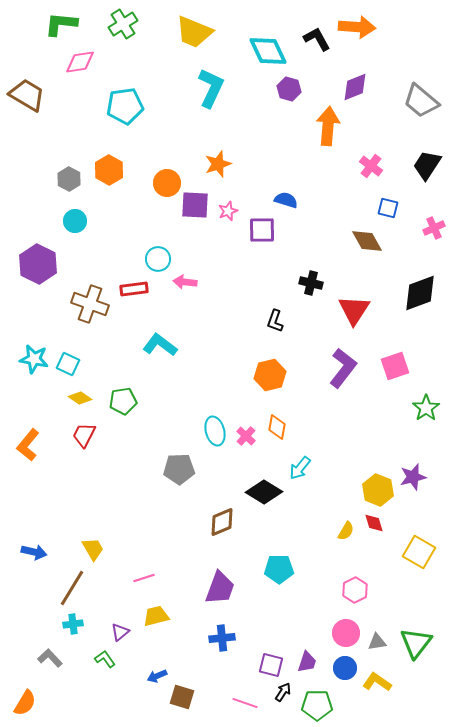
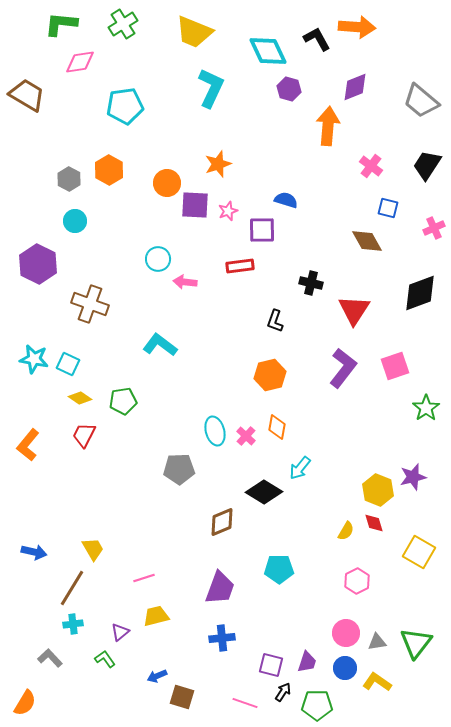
red rectangle at (134, 289): moved 106 px right, 23 px up
pink hexagon at (355, 590): moved 2 px right, 9 px up
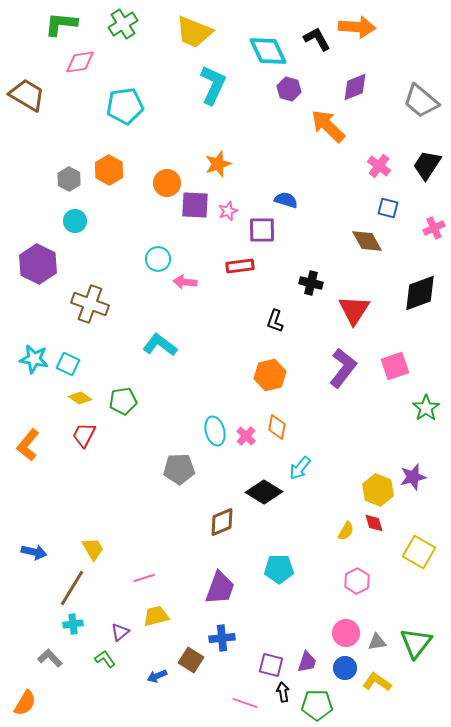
cyan L-shape at (211, 88): moved 2 px right, 3 px up
orange arrow at (328, 126): rotated 51 degrees counterclockwise
pink cross at (371, 166): moved 8 px right
black arrow at (283, 692): rotated 42 degrees counterclockwise
brown square at (182, 697): moved 9 px right, 37 px up; rotated 15 degrees clockwise
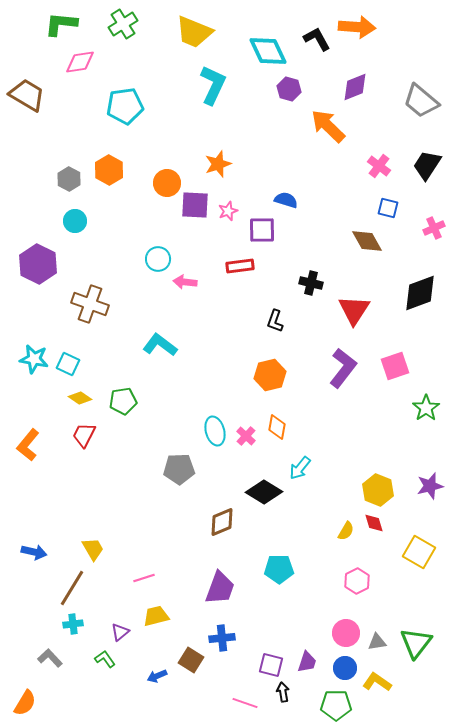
purple star at (413, 477): moved 17 px right, 9 px down
green pentagon at (317, 705): moved 19 px right
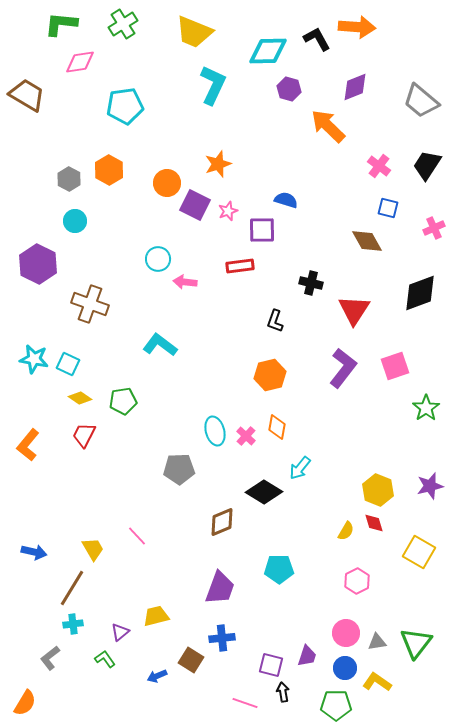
cyan diamond at (268, 51): rotated 66 degrees counterclockwise
purple square at (195, 205): rotated 24 degrees clockwise
pink line at (144, 578): moved 7 px left, 42 px up; rotated 65 degrees clockwise
gray L-shape at (50, 658): rotated 85 degrees counterclockwise
purple trapezoid at (307, 662): moved 6 px up
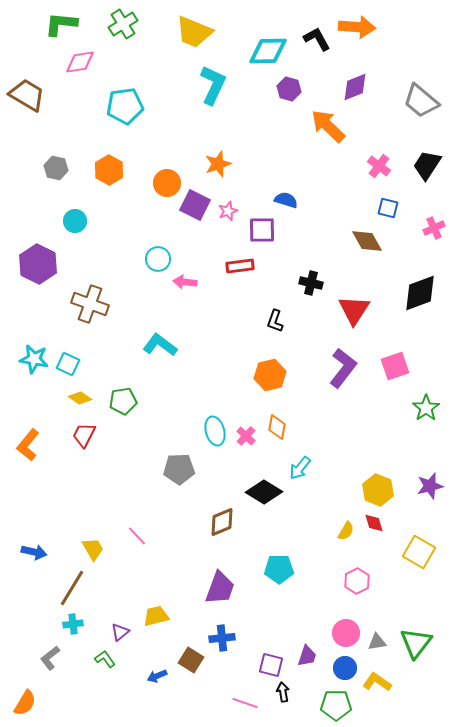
gray hexagon at (69, 179): moved 13 px left, 11 px up; rotated 15 degrees counterclockwise
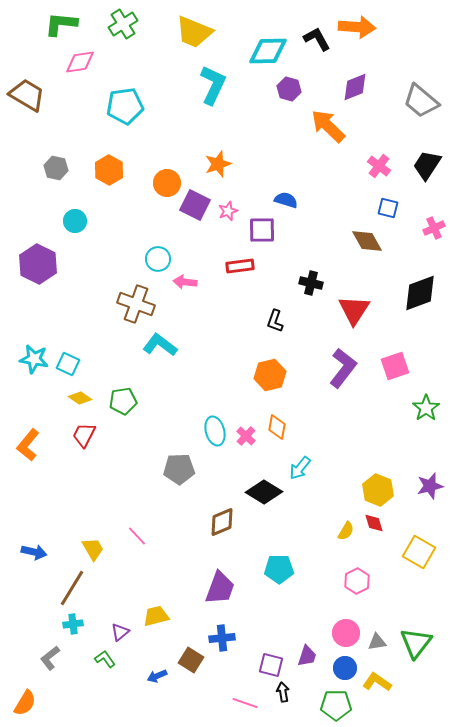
brown cross at (90, 304): moved 46 px right
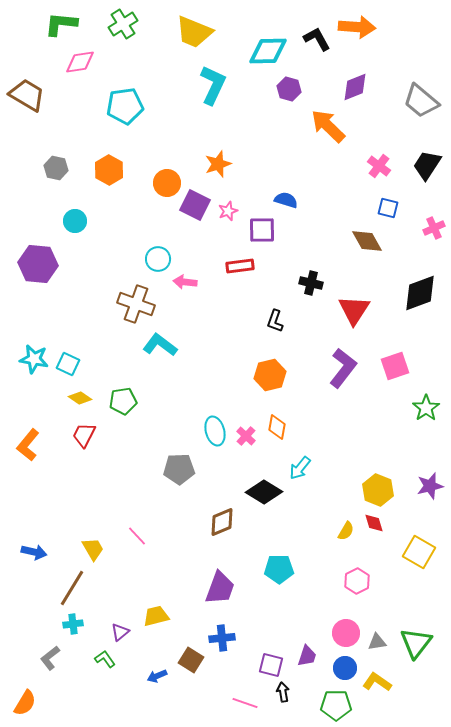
purple hexagon at (38, 264): rotated 21 degrees counterclockwise
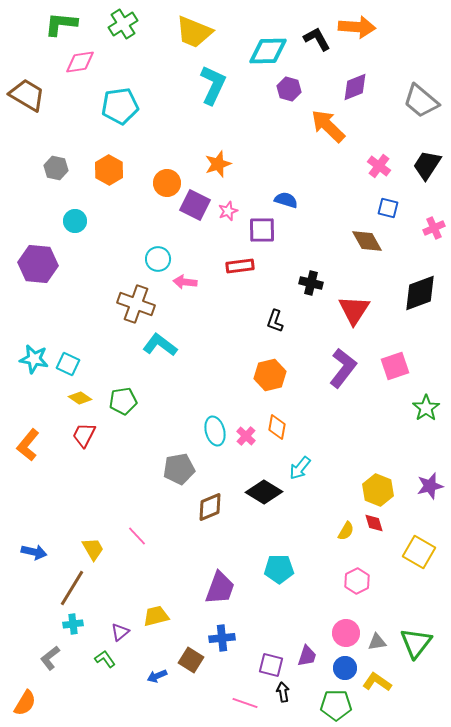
cyan pentagon at (125, 106): moved 5 px left
gray pentagon at (179, 469): rotated 8 degrees counterclockwise
brown diamond at (222, 522): moved 12 px left, 15 px up
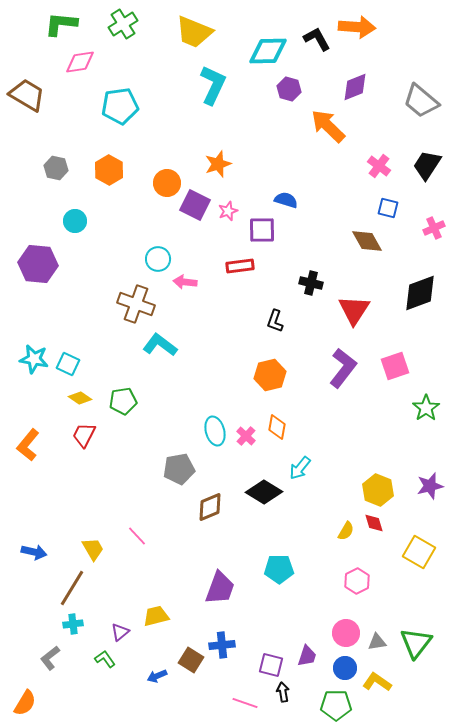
blue cross at (222, 638): moved 7 px down
